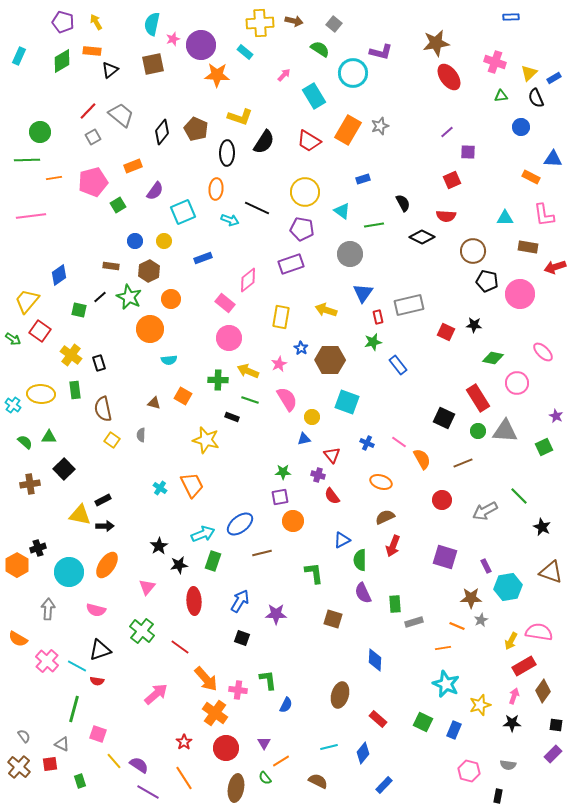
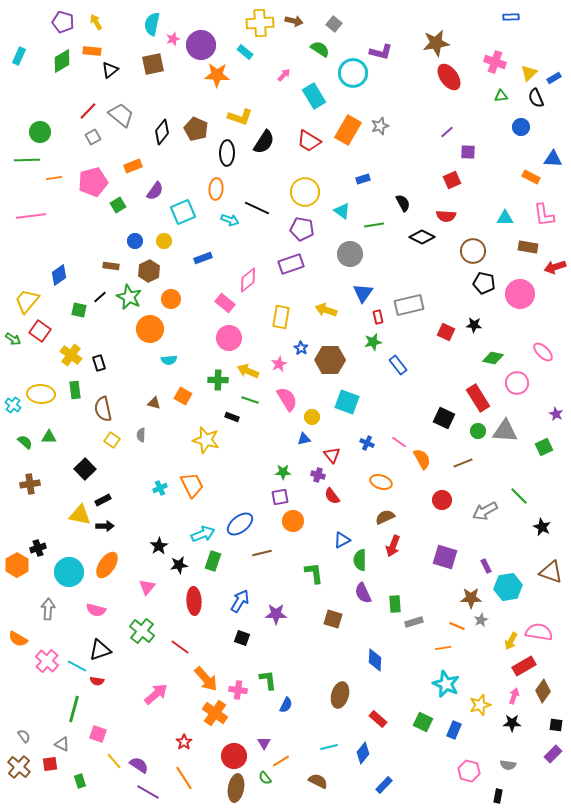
black pentagon at (487, 281): moved 3 px left, 2 px down
purple star at (556, 416): moved 2 px up
black square at (64, 469): moved 21 px right
cyan cross at (160, 488): rotated 32 degrees clockwise
red circle at (226, 748): moved 8 px right, 8 px down
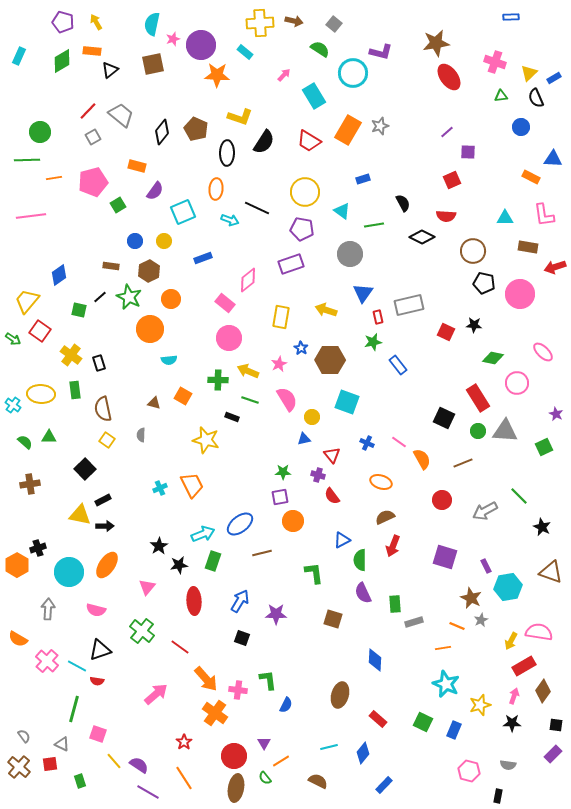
orange rectangle at (133, 166): moved 4 px right; rotated 36 degrees clockwise
yellow square at (112, 440): moved 5 px left
brown star at (471, 598): rotated 25 degrees clockwise
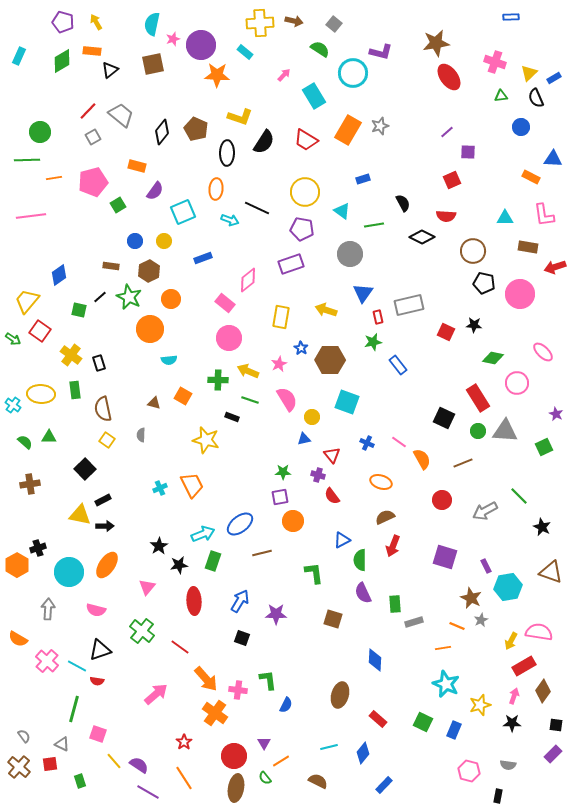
red trapezoid at (309, 141): moved 3 px left, 1 px up
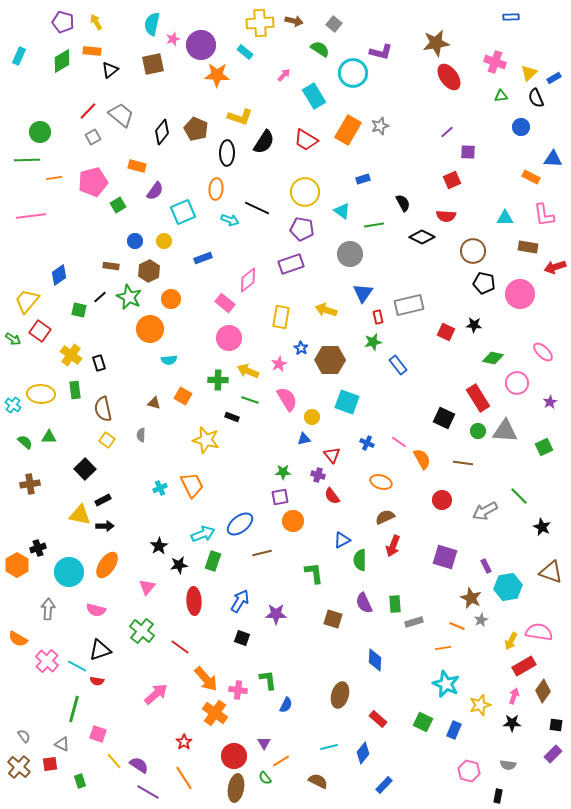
purple star at (556, 414): moved 6 px left, 12 px up; rotated 16 degrees clockwise
brown line at (463, 463): rotated 30 degrees clockwise
purple semicircle at (363, 593): moved 1 px right, 10 px down
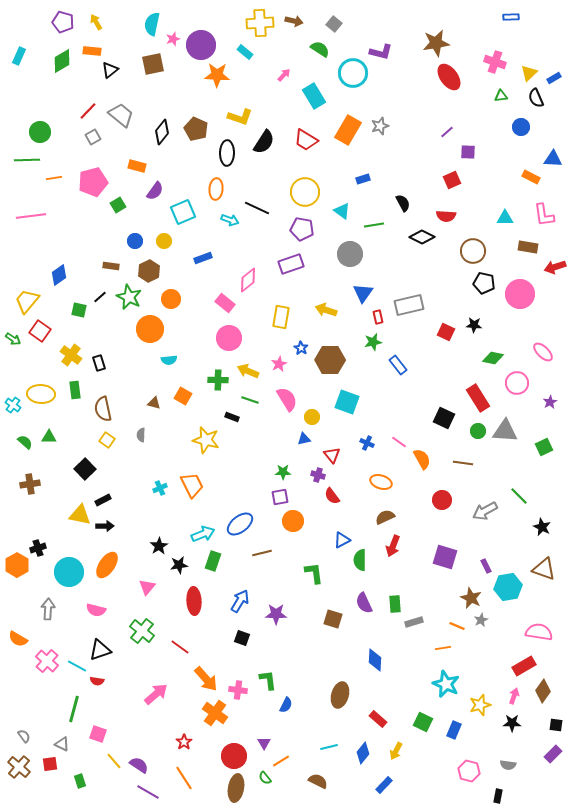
brown triangle at (551, 572): moved 7 px left, 3 px up
yellow arrow at (511, 641): moved 115 px left, 110 px down
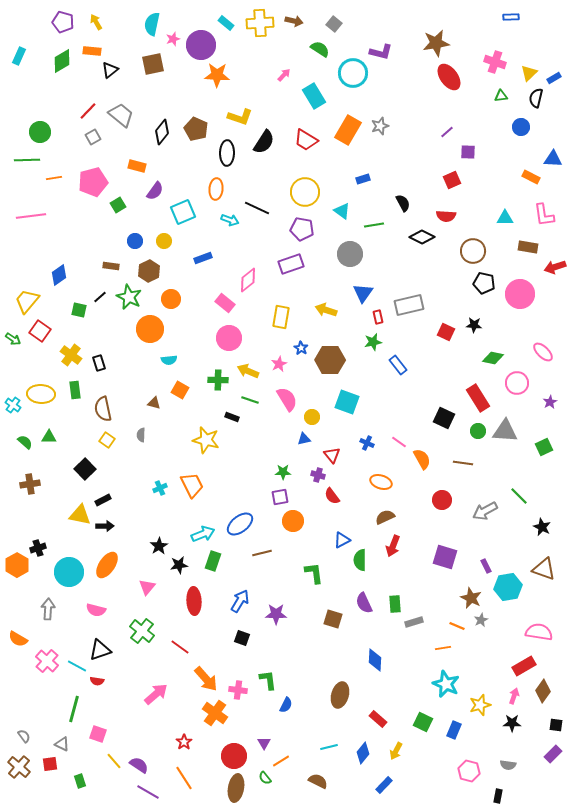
cyan rectangle at (245, 52): moved 19 px left, 29 px up
black semicircle at (536, 98): rotated 36 degrees clockwise
orange square at (183, 396): moved 3 px left, 6 px up
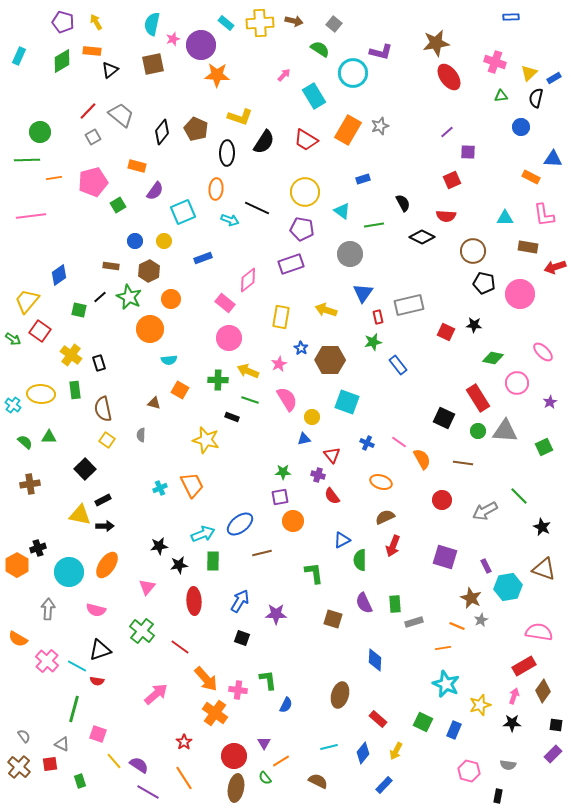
black star at (159, 546): rotated 24 degrees clockwise
green rectangle at (213, 561): rotated 18 degrees counterclockwise
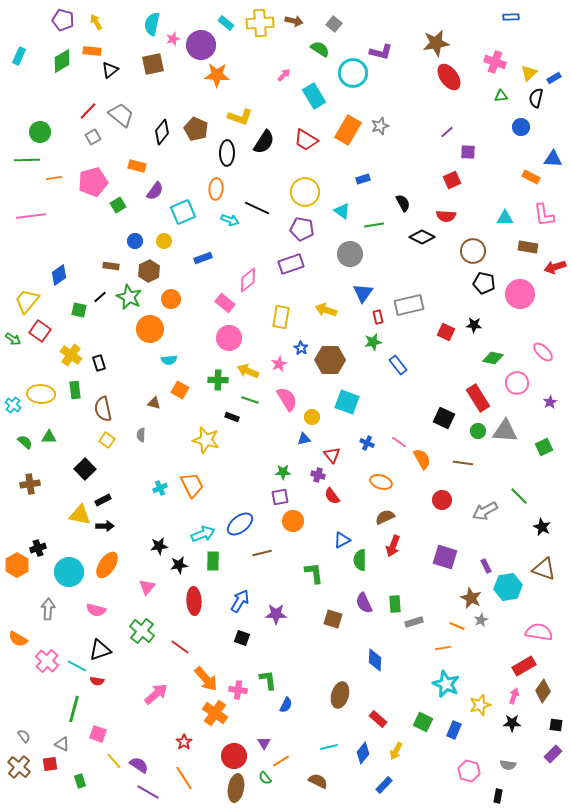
purple pentagon at (63, 22): moved 2 px up
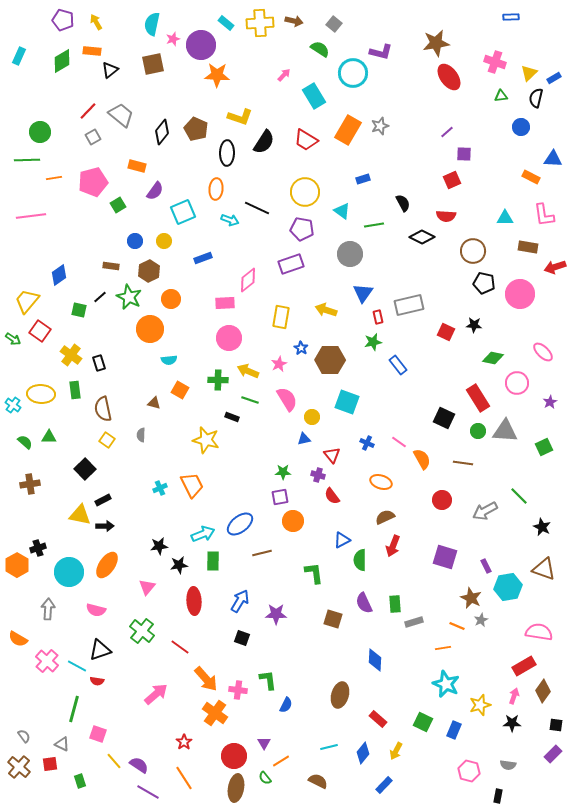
purple square at (468, 152): moved 4 px left, 2 px down
pink rectangle at (225, 303): rotated 42 degrees counterclockwise
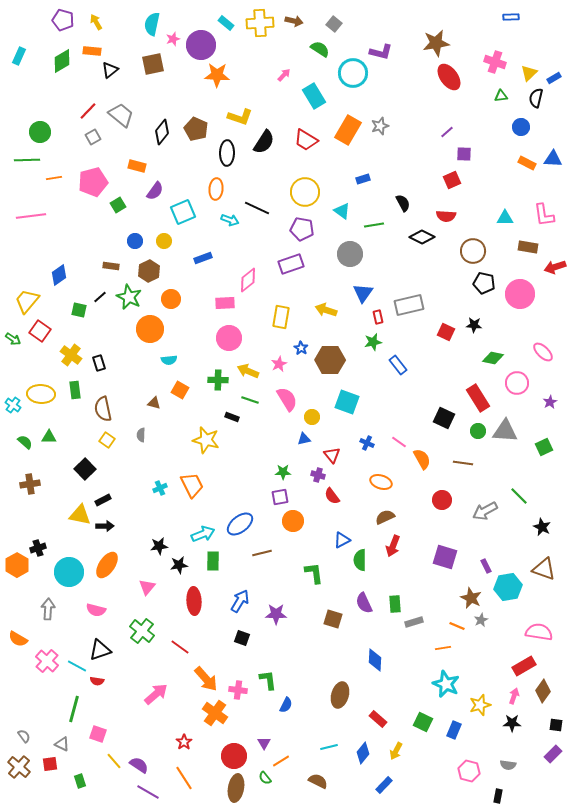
orange rectangle at (531, 177): moved 4 px left, 14 px up
